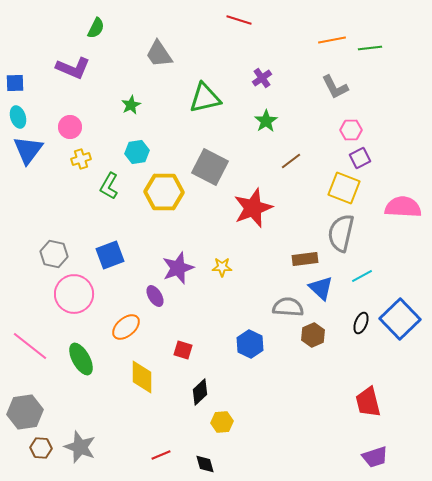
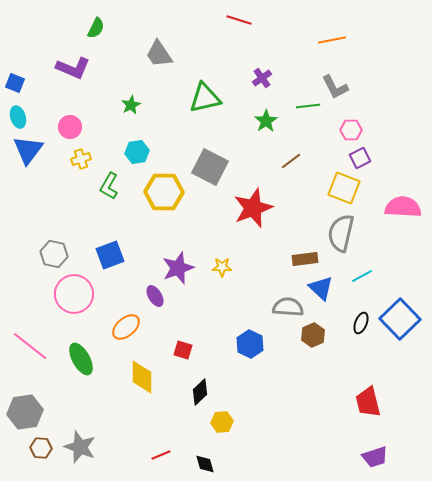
green line at (370, 48): moved 62 px left, 58 px down
blue square at (15, 83): rotated 24 degrees clockwise
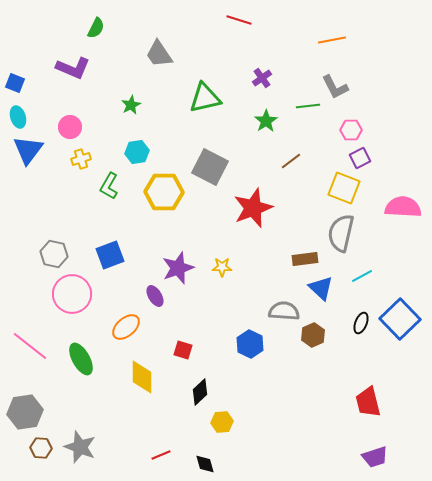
pink circle at (74, 294): moved 2 px left
gray semicircle at (288, 307): moved 4 px left, 4 px down
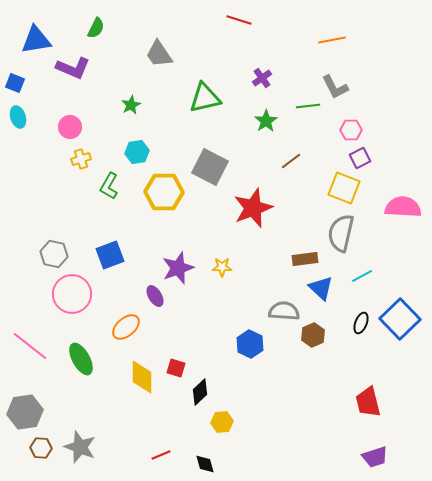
blue triangle at (28, 150): moved 8 px right, 110 px up; rotated 44 degrees clockwise
red square at (183, 350): moved 7 px left, 18 px down
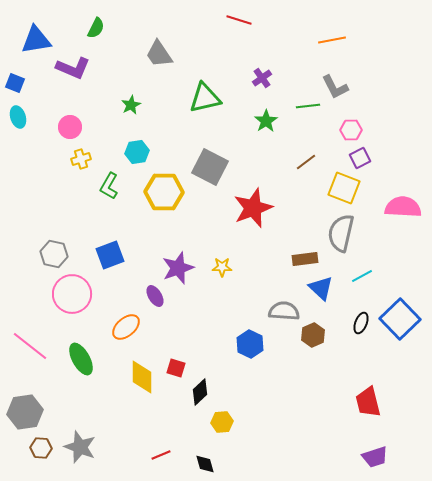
brown line at (291, 161): moved 15 px right, 1 px down
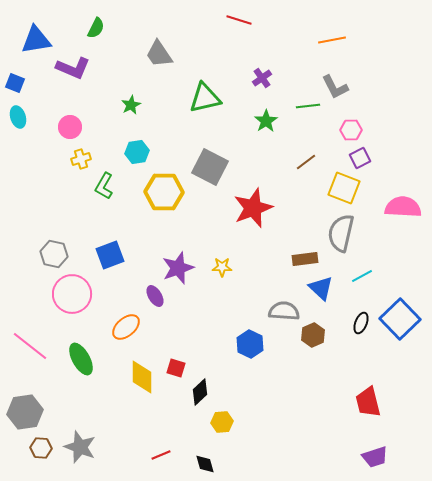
green L-shape at (109, 186): moved 5 px left
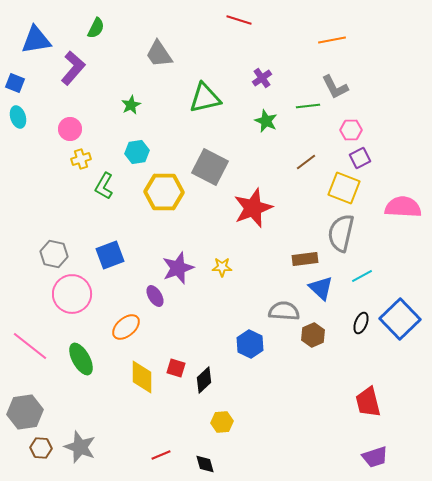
purple L-shape at (73, 68): rotated 72 degrees counterclockwise
green star at (266, 121): rotated 15 degrees counterclockwise
pink circle at (70, 127): moved 2 px down
black diamond at (200, 392): moved 4 px right, 12 px up
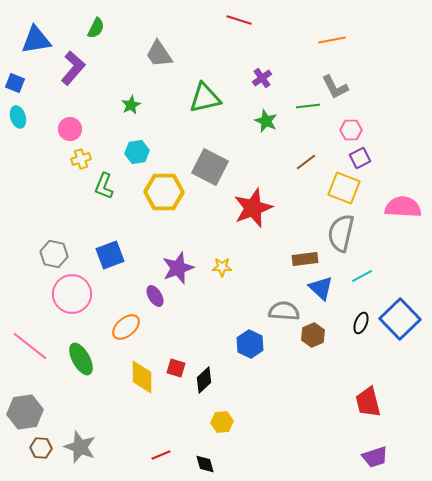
green L-shape at (104, 186): rotated 8 degrees counterclockwise
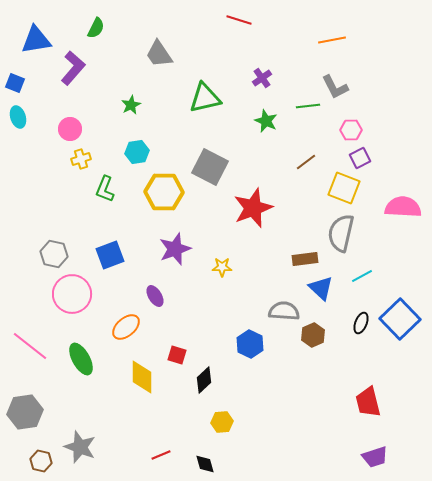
green L-shape at (104, 186): moved 1 px right, 3 px down
purple star at (178, 268): moved 3 px left, 19 px up
red square at (176, 368): moved 1 px right, 13 px up
brown hexagon at (41, 448): moved 13 px down; rotated 10 degrees clockwise
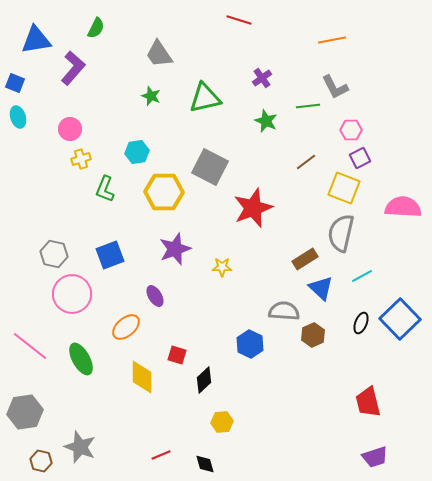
green star at (131, 105): moved 20 px right, 9 px up; rotated 24 degrees counterclockwise
brown rectangle at (305, 259): rotated 25 degrees counterclockwise
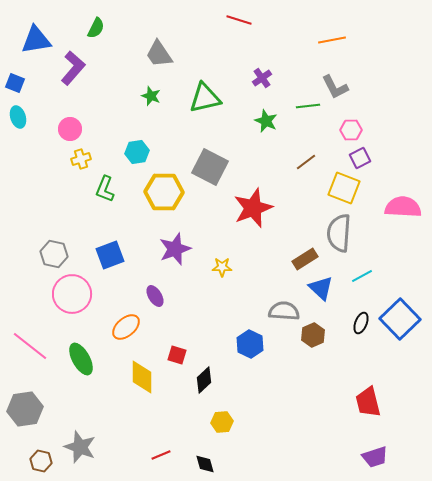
gray semicircle at (341, 233): moved 2 px left; rotated 9 degrees counterclockwise
gray hexagon at (25, 412): moved 3 px up
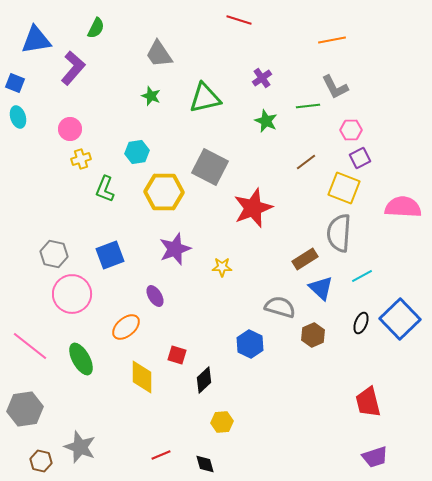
gray semicircle at (284, 311): moved 4 px left, 4 px up; rotated 12 degrees clockwise
